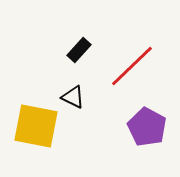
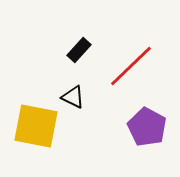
red line: moved 1 px left
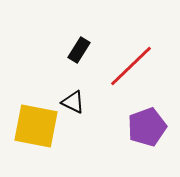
black rectangle: rotated 10 degrees counterclockwise
black triangle: moved 5 px down
purple pentagon: rotated 24 degrees clockwise
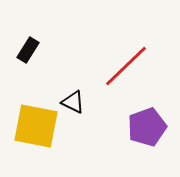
black rectangle: moved 51 px left
red line: moved 5 px left
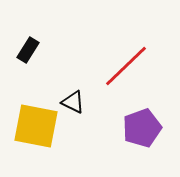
purple pentagon: moved 5 px left, 1 px down
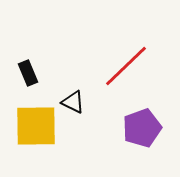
black rectangle: moved 23 px down; rotated 55 degrees counterclockwise
yellow square: rotated 12 degrees counterclockwise
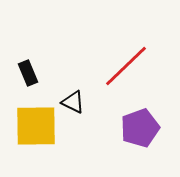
purple pentagon: moved 2 px left
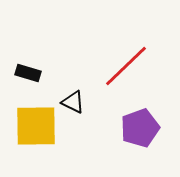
black rectangle: rotated 50 degrees counterclockwise
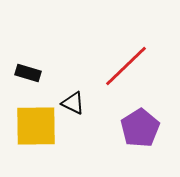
black triangle: moved 1 px down
purple pentagon: rotated 12 degrees counterclockwise
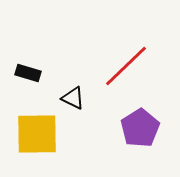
black triangle: moved 5 px up
yellow square: moved 1 px right, 8 px down
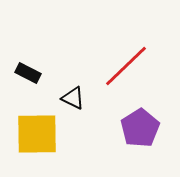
black rectangle: rotated 10 degrees clockwise
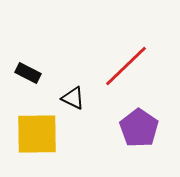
purple pentagon: moved 1 px left; rotated 6 degrees counterclockwise
